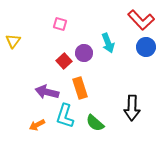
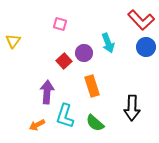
orange rectangle: moved 12 px right, 2 px up
purple arrow: rotated 80 degrees clockwise
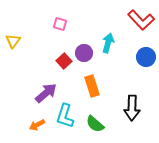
cyan arrow: rotated 144 degrees counterclockwise
blue circle: moved 10 px down
purple arrow: moved 1 px left, 1 px down; rotated 45 degrees clockwise
green semicircle: moved 1 px down
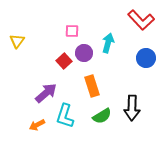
pink square: moved 12 px right, 7 px down; rotated 16 degrees counterclockwise
yellow triangle: moved 4 px right
blue circle: moved 1 px down
green semicircle: moved 7 px right, 8 px up; rotated 72 degrees counterclockwise
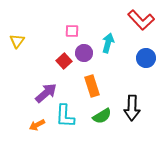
cyan L-shape: rotated 15 degrees counterclockwise
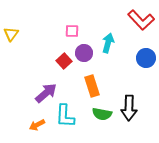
yellow triangle: moved 6 px left, 7 px up
black arrow: moved 3 px left
green semicircle: moved 2 px up; rotated 42 degrees clockwise
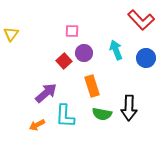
cyan arrow: moved 8 px right, 7 px down; rotated 36 degrees counterclockwise
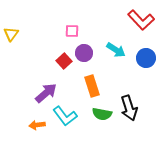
cyan arrow: rotated 144 degrees clockwise
black arrow: rotated 20 degrees counterclockwise
cyan L-shape: rotated 40 degrees counterclockwise
orange arrow: rotated 21 degrees clockwise
